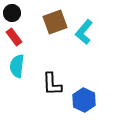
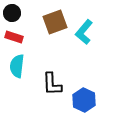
red rectangle: rotated 36 degrees counterclockwise
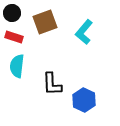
brown square: moved 10 px left
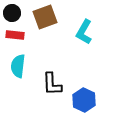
brown square: moved 5 px up
cyan L-shape: rotated 10 degrees counterclockwise
red rectangle: moved 1 px right, 2 px up; rotated 12 degrees counterclockwise
cyan semicircle: moved 1 px right
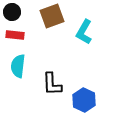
black circle: moved 1 px up
brown square: moved 7 px right, 1 px up
